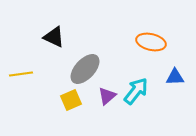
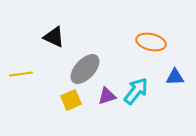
purple triangle: rotated 24 degrees clockwise
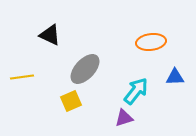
black triangle: moved 4 px left, 2 px up
orange ellipse: rotated 20 degrees counterclockwise
yellow line: moved 1 px right, 3 px down
purple triangle: moved 17 px right, 22 px down
yellow square: moved 1 px down
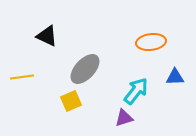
black triangle: moved 3 px left, 1 px down
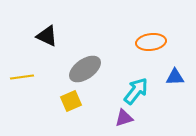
gray ellipse: rotated 12 degrees clockwise
